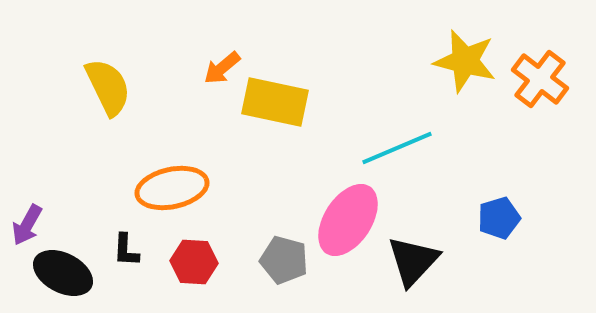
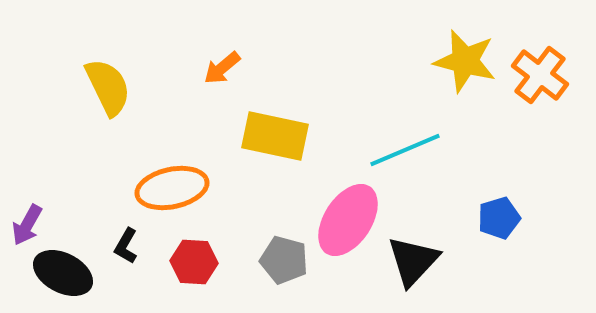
orange cross: moved 4 px up
yellow rectangle: moved 34 px down
cyan line: moved 8 px right, 2 px down
black L-shape: moved 4 px up; rotated 27 degrees clockwise
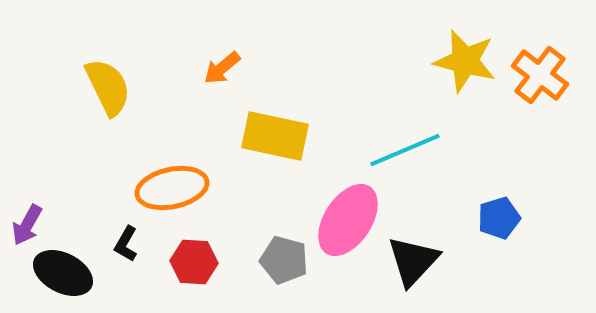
black L-shape: moved 2 px up
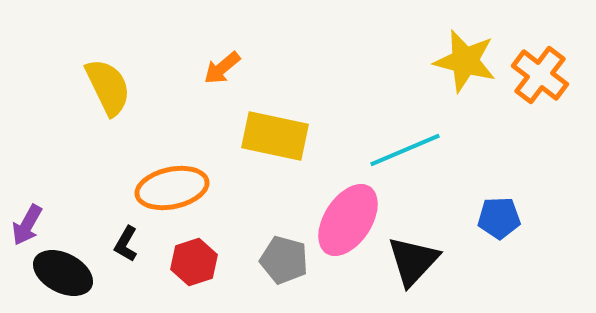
blue pentagon: rotated 15 degrees clockwise
red hexagon: rotated 21 degrees counterclockwise
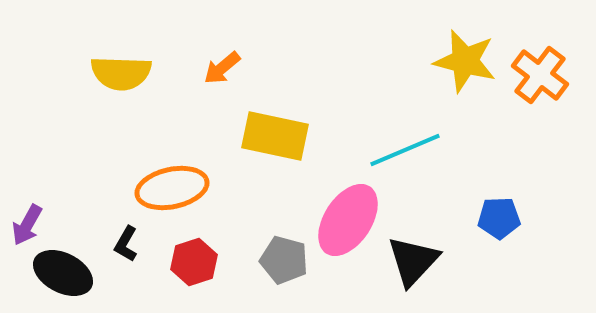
yellow semicircle: moved 13 px right, 14 px up; rotated 118 degrees clockwise
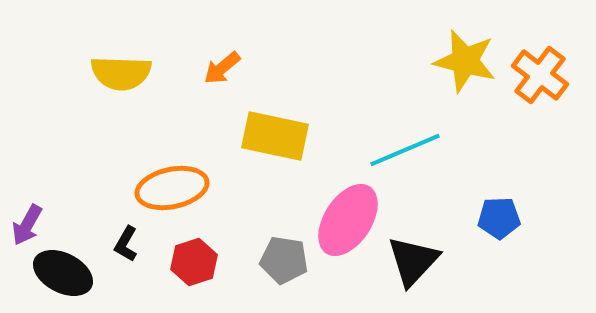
gray pentagon: rotated 6 degrees counterclockwise
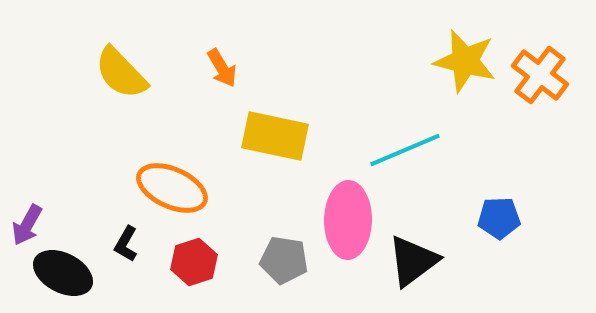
orange arrow: rotated 81 degrees counterclockwise
yellow semicircle: rotated 44 degrees clockwise
orange ellipse: rotated 36 degrees clockwise
pink ellipse: rotated 32 degrees counterclockwise
black triangle: rotated 10 degrees clockwise
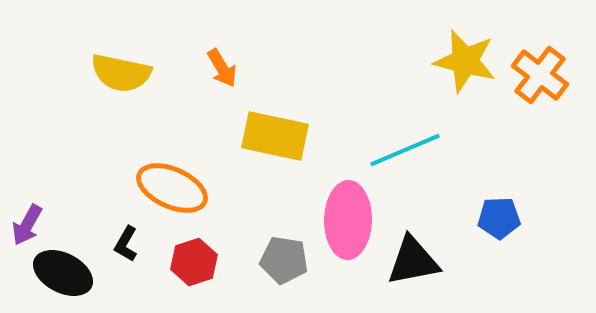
yellow semicircle: rotated 34 degrees counterclockwise
black triangle: rotated 26 degrees clockwise
